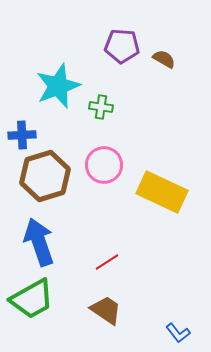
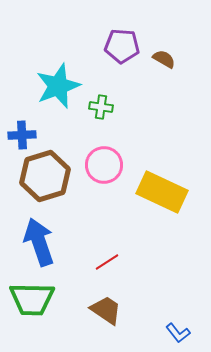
green trapezoid: rotated 30 degrees clockwise
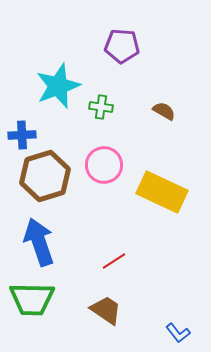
brown semicircle: moved 52 px down
red line: moved 7 px right, 1 px up
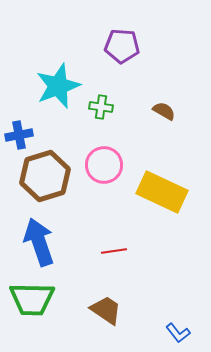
blue cross: moved 3 px left; rotated 8 degrees counterclockwise
red line: moved 10 px up; rotated 25 degrees clockwise
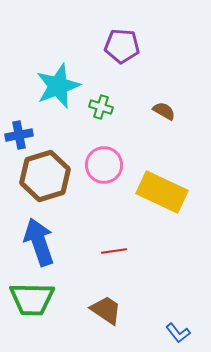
green cross: rotated 10 degrees clockwise
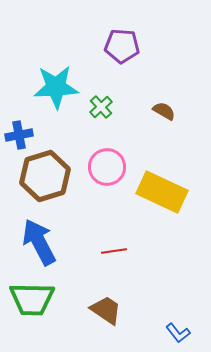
cyan star: moved 2 px left, 1 px down; rotated 18 degrees clockwise
green cross: rotated 30 degrees clockwise
pink circle: moved 3 px right, 2 px down
blue arrow: rotated 9 degrees counterclockwise
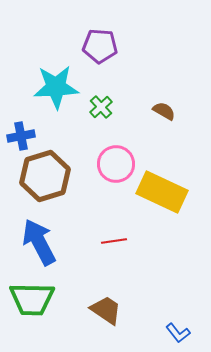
purple pentagon: moved 22 px left
blue cross: moved 2 px right, 1 px down
pink circle: moved 9 px right, 3 px up
red line: moved 10 px up
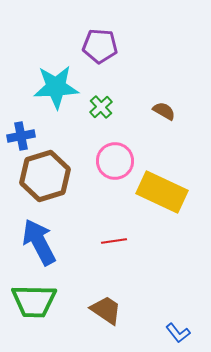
pink circle: moved 1 px left, 3 px up
green trapezoid: moved 2 px right, 2 px down
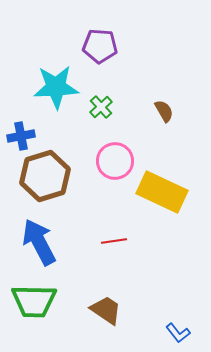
brown semicircle: rotated 30 degrees clockwise
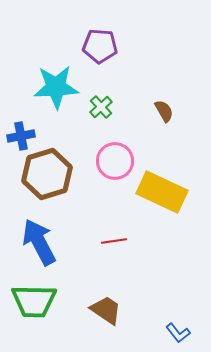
brown hexagon: moved 2 px right, 2 px up
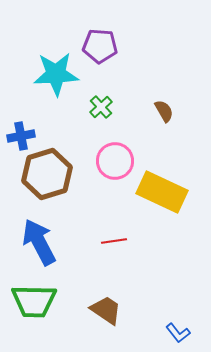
cyan star: moved 13 px up
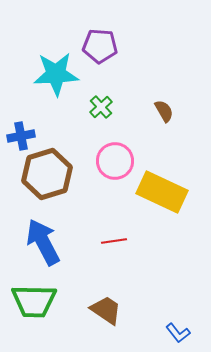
blue arrow: moved 4 px right
